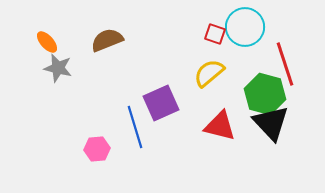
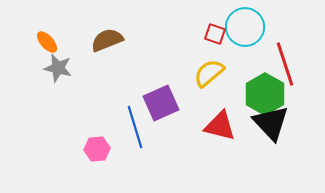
green hexagon: rotated 15 degrees clockwise
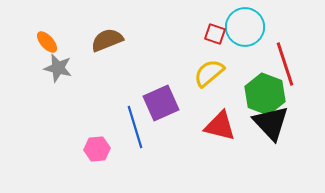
green hexagon: rotated 9 degrees counterclockwise
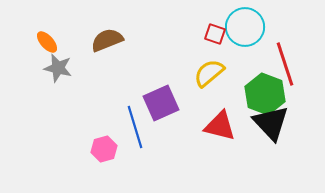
pink hexagon: moved 7 px right; rotated 10 degrees counterclockwise
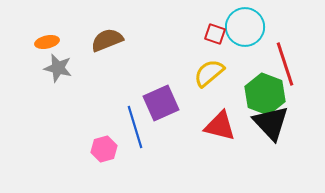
orange ellipse: rotated 60 degrees counterclockwise
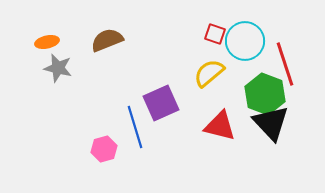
cyan circle: moved 14 px down
